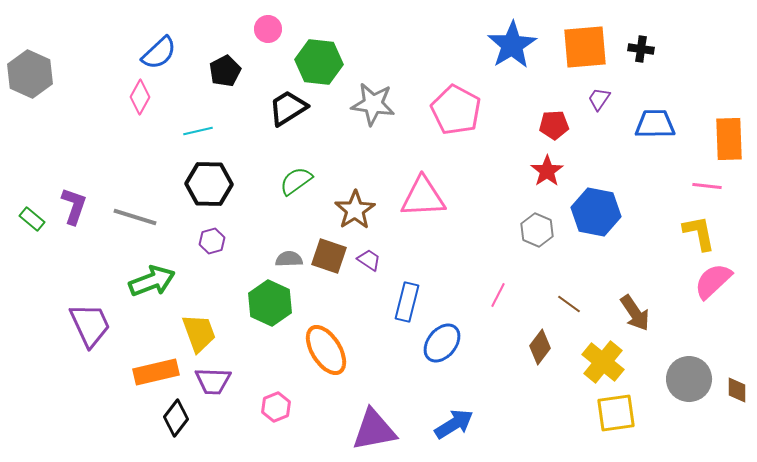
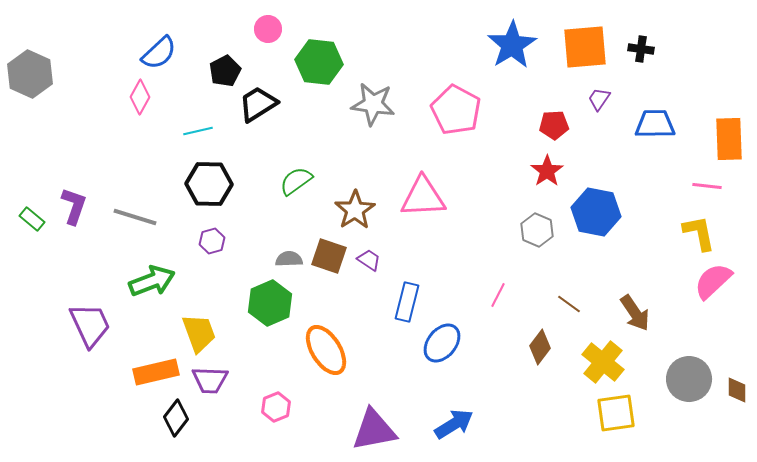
black trapezoid at (288, 108): moved 30 px left, 4 px up
green hexagon at (270, 303): rotated 12 degrees clockwise
purple trapezoid at (213, 381): moved 3 px left, 1 px up
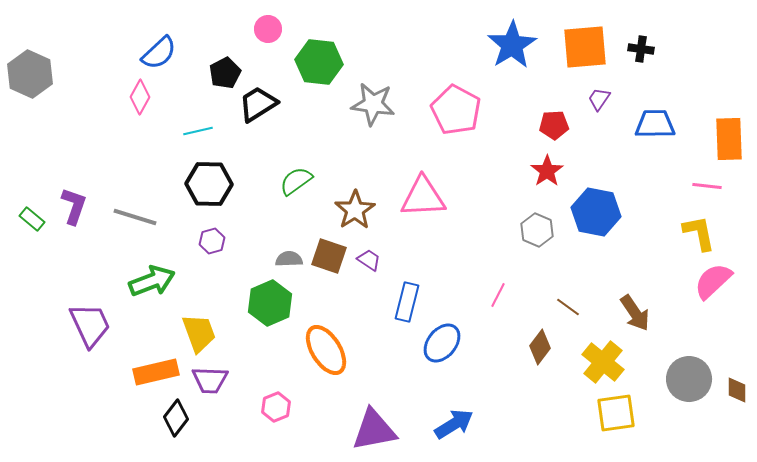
black pentagon at (225, 71): moved 2 px down
brown line at (569, 304): moved 1 px left, 3 px down
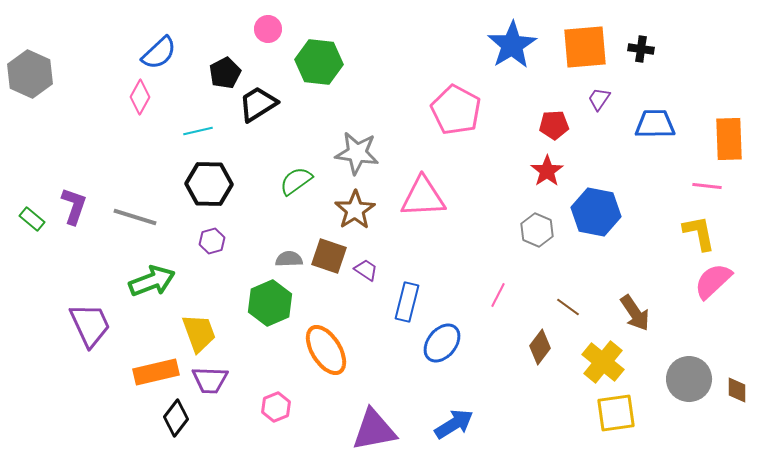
gray star at (373, 104): moved 16 px left, 49 px down
purple trapezoid at (369, 260): moved 3 px left, 10 px down
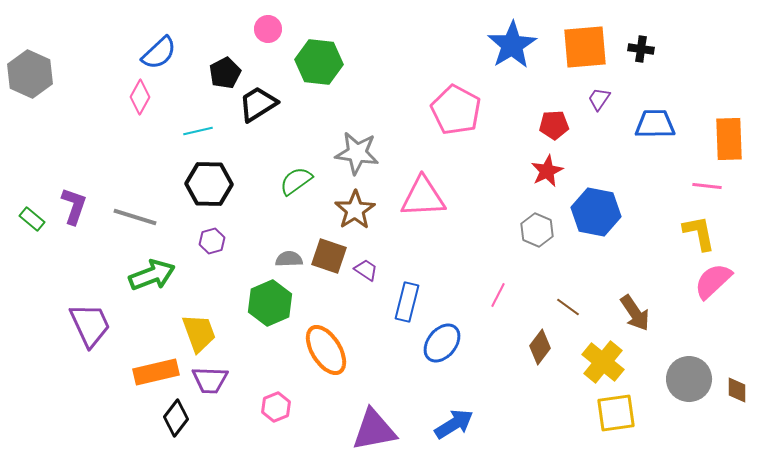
red star at (547, 171): rotated 8 degrees clockwise
green arrow at (152, 281): moved 6 px up
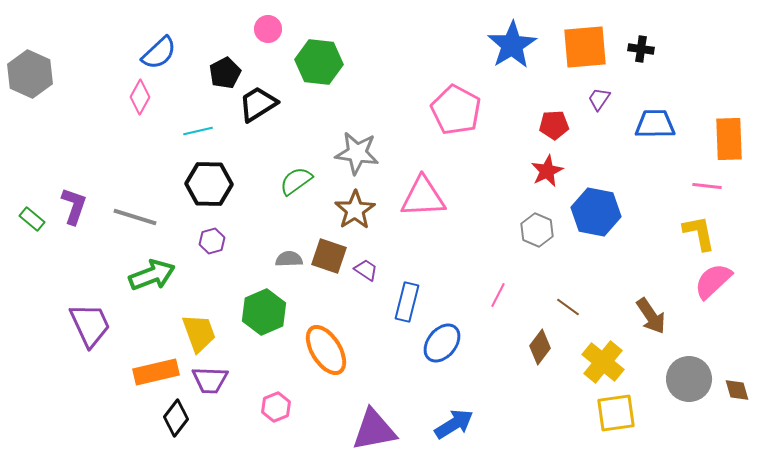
green hexagon at (270, 303): moved 6 px left, 9 px down
brown arrow at (635, 313): moved 16 px right, 3 px down
brown diamond at (737, 390): rotated 16 degrees counterclockwise
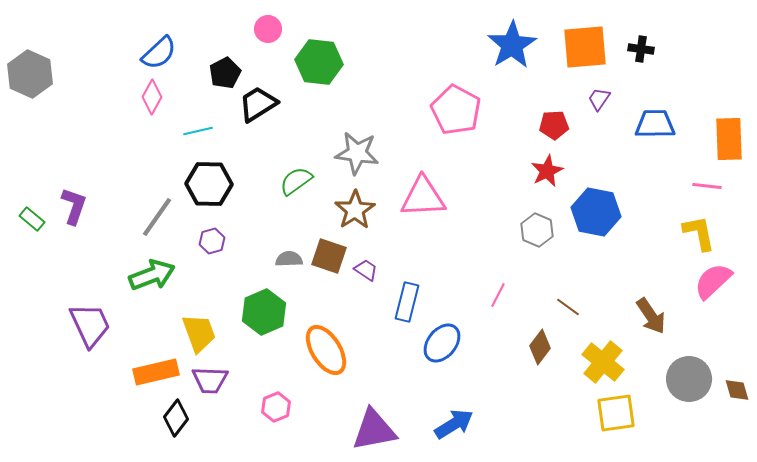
pink diamond at (140, 97): moved 12 px right
gray line at (135, 217): moved 22 px right; rotated 72 degrees counterclockwise
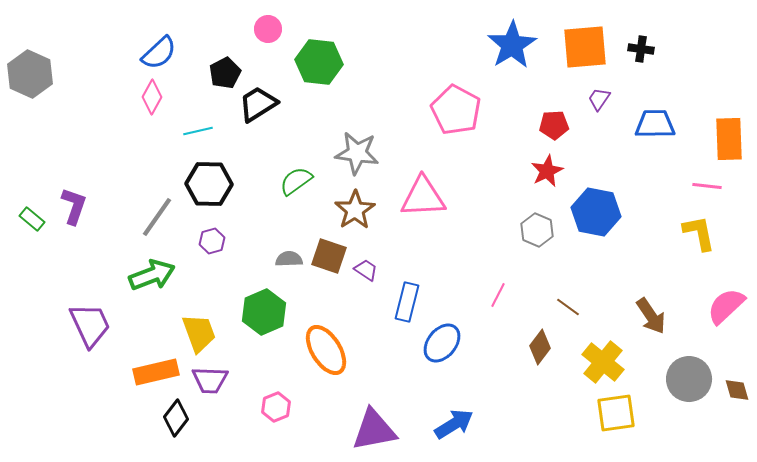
pink semicircle at (713, 281): moved 13 px right, 25 px down
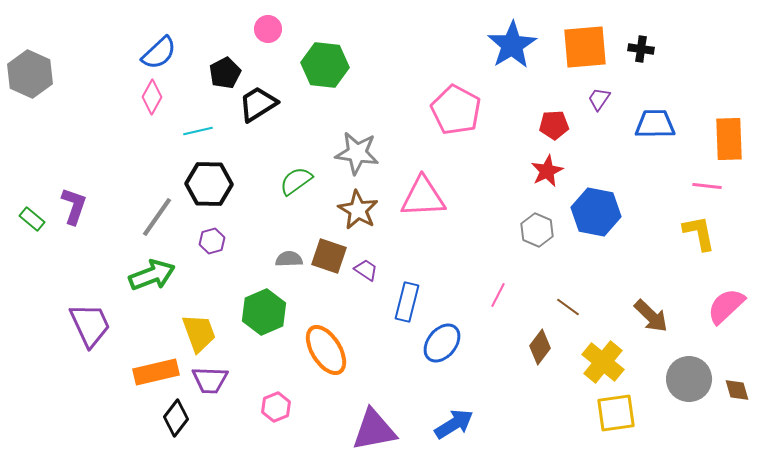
green hexagon at (319, 62): moved 6 px right, 3 px down
brown star at (355, 210): moved 3 px right; rotated 9 degrees counterclockwise
brown arrow at (651, 316): rotated 12 degrees counterclockwise
